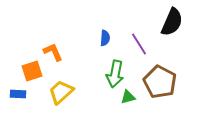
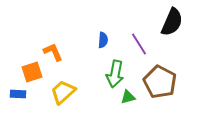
blue semicircle: moved 2 px left, 2 px down
orange square: moved 1 px down
yellow trapezoid: moved 2 px right
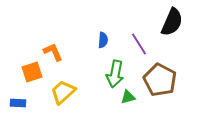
brown pentagon: moved 2 px up
blue rectangle: moved 9 px down
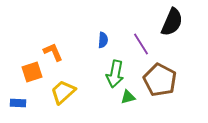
purple line: moved 2 px right
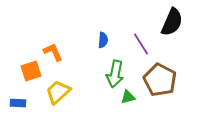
orange square: moved 1 px left, 1 px up
yellow trapezoid: moved 5 px left
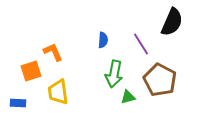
green arrow: moved 1 px left
yellow trapezoid: rotated 56 degrees counterclockwise
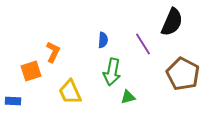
purple line: moved 2 px right
orange L-shape: rotated 50 degrees clockwise
green arrow: moved 2 px left, 2 px up
brown pentagon: moved 23 px right, 6 px up
yellow trapezoid: moved 12 px right; rotated 16 degrees counterclockwise
blue rectangle: moved 5 px left, 2 px up
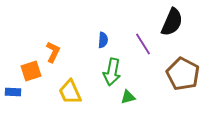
blue rectangle: moved 9 px up
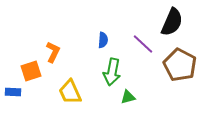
purple line: rotated 15 degrees counterclockwise
brown pentagon: moved 3 px left, 9 px up
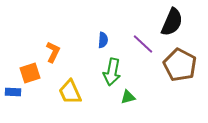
orange square: moved 1 px left, 2 px down
